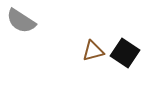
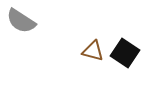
brown triangle: rotated 30 degrees clockwise
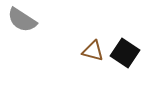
gray semicircle: moved 1 px right, 1 px up
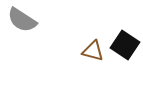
black square: moved 8 px up
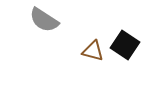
gray semicircle: moved 22 px right
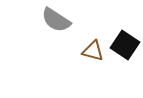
gray semicircle: moved 12 px right
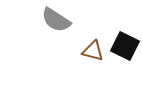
black square: moved 1 px down; rotated 8 degrees counterclockwise
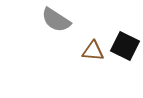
brown triangle: rotated 10 degrees counterclockwise
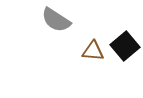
black square: rotated 24 degrees clockwise
